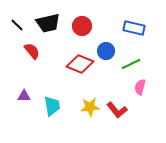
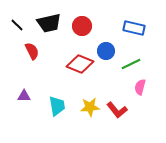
black trapezoid: moved 1 px right
red semicircle: rotated 12 degrees clockwise
cyan trapezoid: moved 5 px right
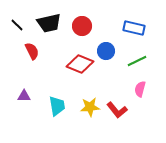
green line: moved 6 px right, 3 px up
pink semicircle: moved 2 px down
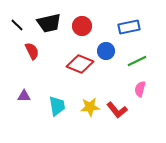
blue rectangle: moved 5 px left, 1 px up; rotated 25 degrees counterclockwise
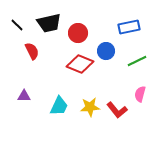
red circle: moved 4 px left, 7 px down
pink semicircle: moved 5 px down
cyan trapezoid: moved 2 px right; rotated 35 degrees clockwise
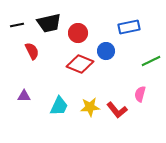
black line: rotated 56 degrees counterclockwise
green line: moved 14 px right
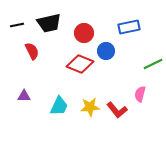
red circle: moved 6 px right
green line: moved 2 px right, 3 px down
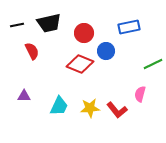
yellow star: moved 1 px down
